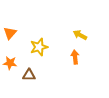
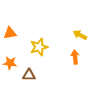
orange triangle: rotated 40 degrees clockwise
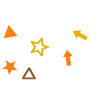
orange arrow: moved 7 px left, 1 px down
orange star: moved 4 px down
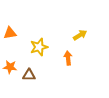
yellow arrow: rotated 120 degrees clockwise
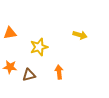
yellow arrow: rotated 48 degrees clockwise
orange arrow: moved 9 px left, 14 px down
brown triangle: rotated 16 degrees counterclockwise
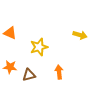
orange triangle: rotated 32 degrees clockwise
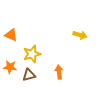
orange triangle: moved 1 px right, 2 px down
yellow star: moved 7 px left, 7 px down
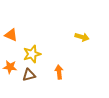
yellow arrow: moved 2 px right, 2 px down
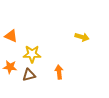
orange triangle: moved 1 px down
yellow star: rotated 18 degrees clockwise
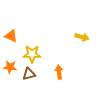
brown triangle: moved 1 px up
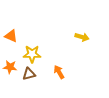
orange arrow: rotated 24 degrees counterclockwise
